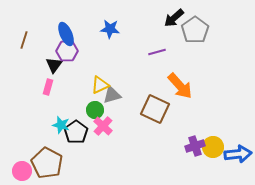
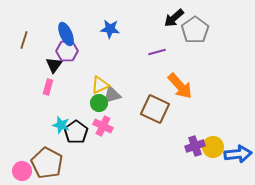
green circle: moved 4 px right, 7 px up
pink cross: rotated 18 degrees counterclockwise
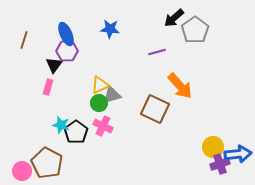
purple cross: moved 25 px right, 18 px down
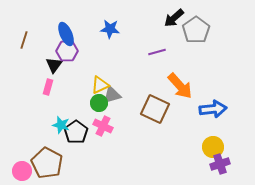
gray pentagon: moved 1 px right
blue arrow: moved 25 px left, 45 px up
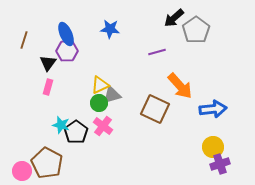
black triangle: moved 6 px left, 2 px up
pink cross: rotated 12 degrees clockwise
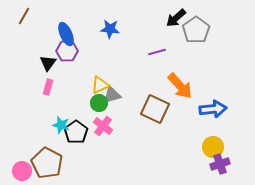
black arrow: moved 2 px right
brown line: moved 24 px up; rotated 12 degrees clockwise
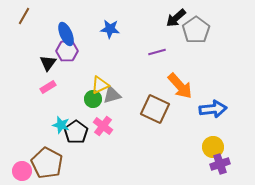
pink rectangle: rotated 42 degrees clockwise
green circle: moved 6 px left, 4 px up
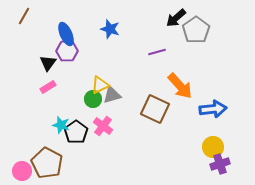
blue star: rotated 12 degrees clockwise
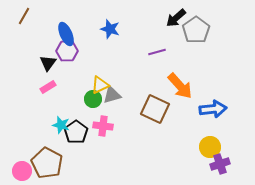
pink cross: rotated 30 degrees counterclockwise
yellow circle: moved 3 px left
